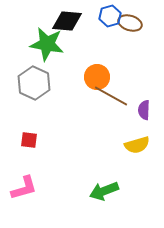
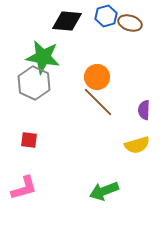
blue hexagon: moved 4 px left
green star: moved 4 px left, 13 px down
brown line: moved 13 px left, 6 px down; rotated 16 degrees clockwise
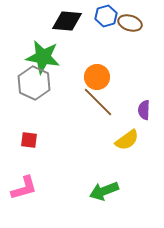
yellow semicircle: moved 10 px left, 5 px up; rotated 20 degrees counterclockwise
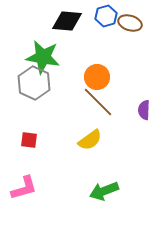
yellow semicircle: moved 37 px left
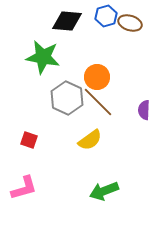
gray hexagon: moved 33 px right, 15 px down
red square: rotated 12 degrees clockwise
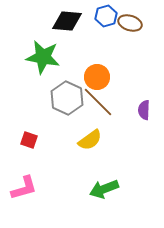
green arrow: moved 2 px up
